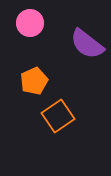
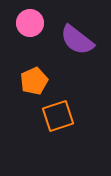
purple semicircle: moved 10 px left, 4 px up
orange square: rotated 16 degrees clockwise
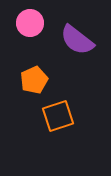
orange pentagon: moved 1 px up
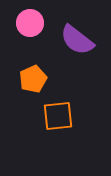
orange pentagon: moved 1 px left, 1 px up
orange square: rotated 12 degrees clockwise
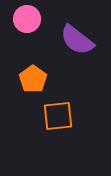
pink circle: moved 3 px left, 4 px up
orange pentagon: rotated 12 degrees counterclockwise
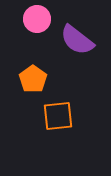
pink circle: moved 10 px right
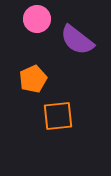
orange pentagon: rotated 12 degrees clockwise
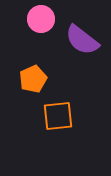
pink circle: moved 4 px right
purple semicircle: moved 5 px right
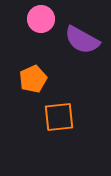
purple semicircle: rotated 9 degrees counterclockwise
orange square: moved 1 px right, 1 px down
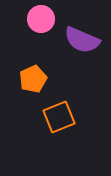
purple semicircle: rotated 6 degrees counterclockwise
orange square: rotated 16 degrees counterclockwise
